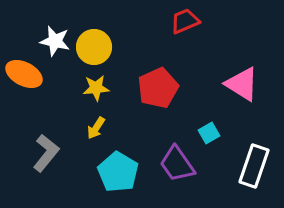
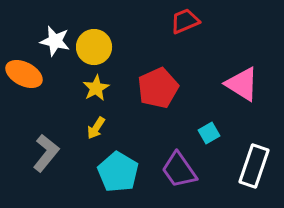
yellow star: rotated 24 degrees counterclockwise
purple trapezoid: moved 2 px right, 6 px down
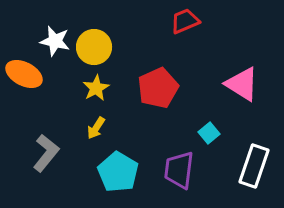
cyan square: rotated 10 degrees counterclockwise
purple trapezoid: rotated 42 degrees clockwise
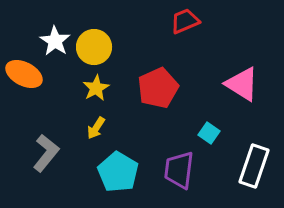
white star: rotated 20 degrees clockwise
cyan square: rotated 15 degrees counterclockwise
